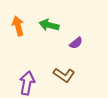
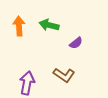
orange arrow: moved 1 px right; rotated 12 degrees clockwise
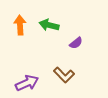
orange arrow: moved 1 px right, 1 px up
brown L-shape: rotated 10 degrees clockwise
purple arrow: rotated 55 degrees clockwise
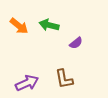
orange arrow: moved 1 px left, 1 px down; rotated 132 degrees clockwise
brown L-shape: moved 4 px down; rotated 35 degrees clockwise
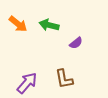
orange arrow: moved 1 px left, 2 px up
purple arrow: rotated 25 degrees counterclockwise
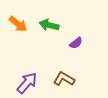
brown L-shape: rotated 130 degrees clockwise
